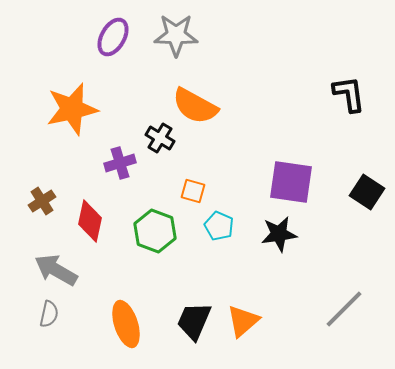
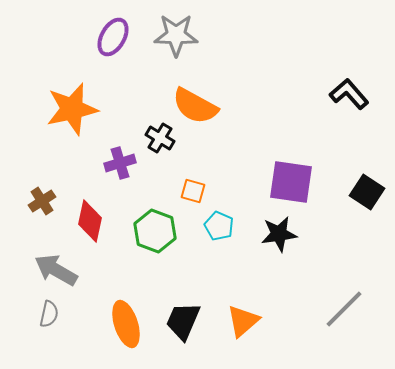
black L-shape: rotated 33 degrees counterclockwise
black trapezoid: moved 11 px left
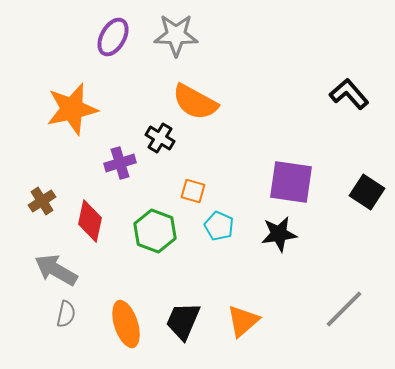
orange semicircle: moved 4 px up
gray semicircle: moved 17 px right
